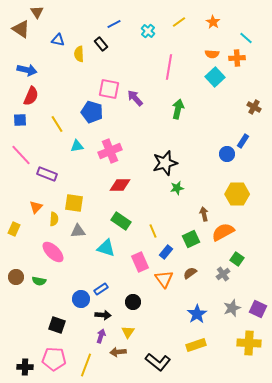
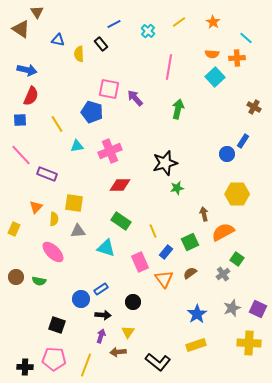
green square at (191, 239): moved 1 px left, 3 px down
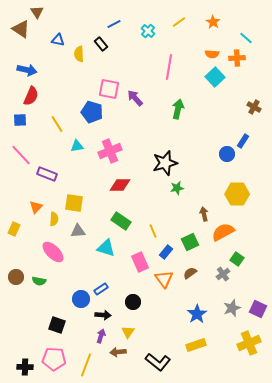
yellow cross at (249, 343): rotated 25 degrees counterclockwise
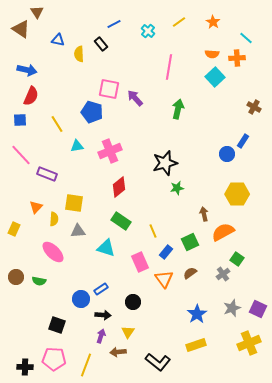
red diamond at (120, 185): moved 1 px left, 2 px down; rotated 40 degrees counterclockwise
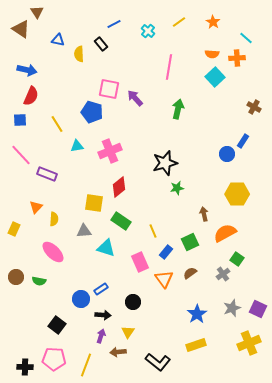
yellow square at (74, 203): moved 20 px right
gray triangle at (78, 231): moved 6 px right
orange semicircle at (223, 232): moved 2 px right, 1 px down
black square at (57, 325): rotated 18 degrees clockwise
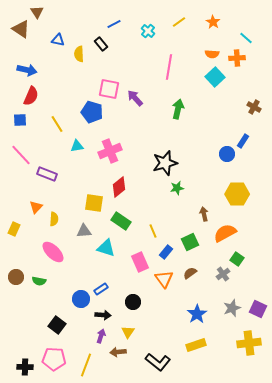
yellow cross at (249, 343): rotated 15 degrees clockwise
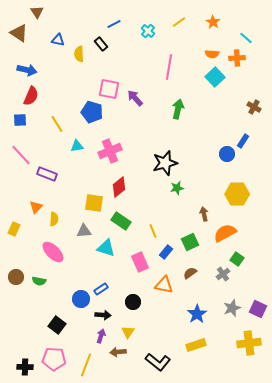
brown triangle at (21, 29): moved 2 px left, 4 px down
orange triangle at (164, 279): moved 6 px down; rotated 42 degrees counterclockwise
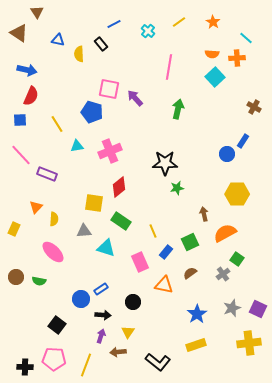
black star at (165, 163): rotated 15 degrees clockwise
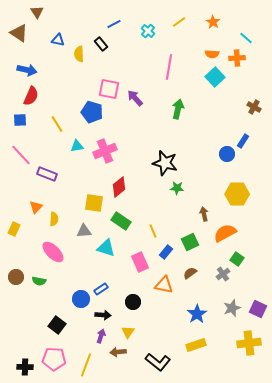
pink cross at (110, 151): moved 5 px left
black star at (165, 163): rotated 15 degrees clockwise
green star at (177, 188): rotated 16 degrees clockwise
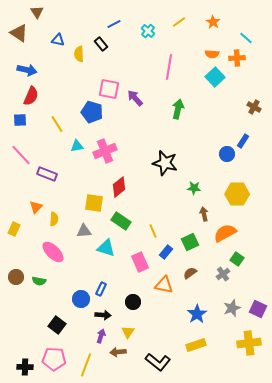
green star at (177, 188): moved 17 px right
blue rectangle at (101, 289): rotated 32 degrees counterclockwise
